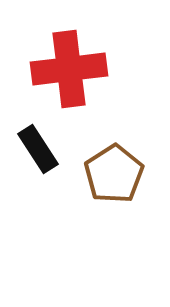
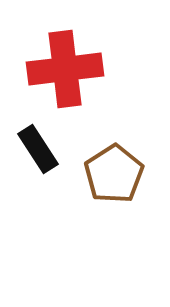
red cross: moved 4 px left
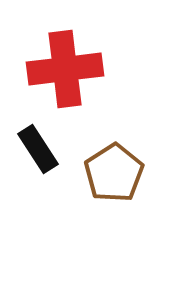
brown pentagon: moved 1 px up
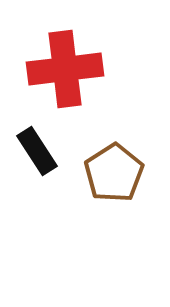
black rectangle: moved 1 px left, 2 px down
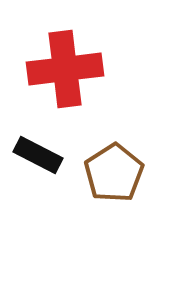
black rectangle: moved 1 px right, 4 px down; rotated 30 degrees counterclockwise
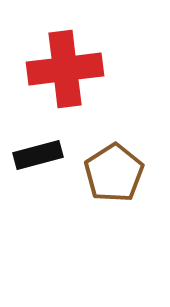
black rectangle: rotated 42 degrees counterclockwise
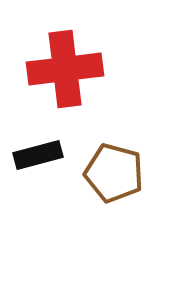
brown pentagon: rotated 24 degrees counterclockwise
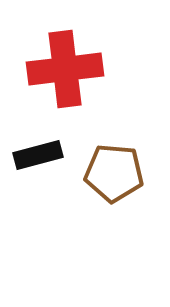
brown pentagon: rotated 10 degrees counterclockwise
